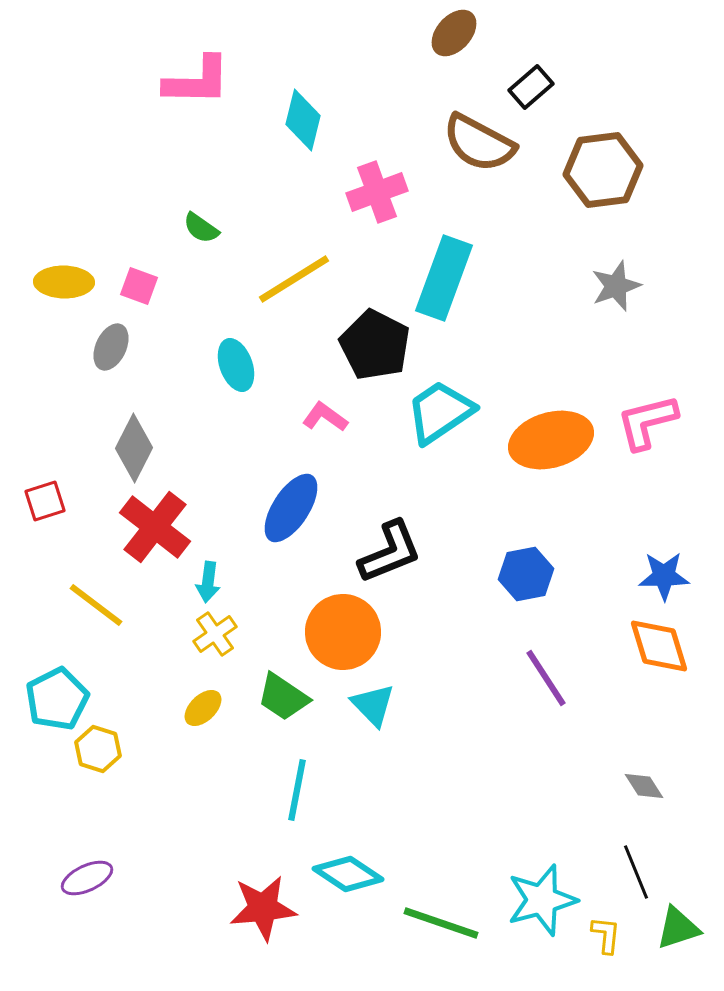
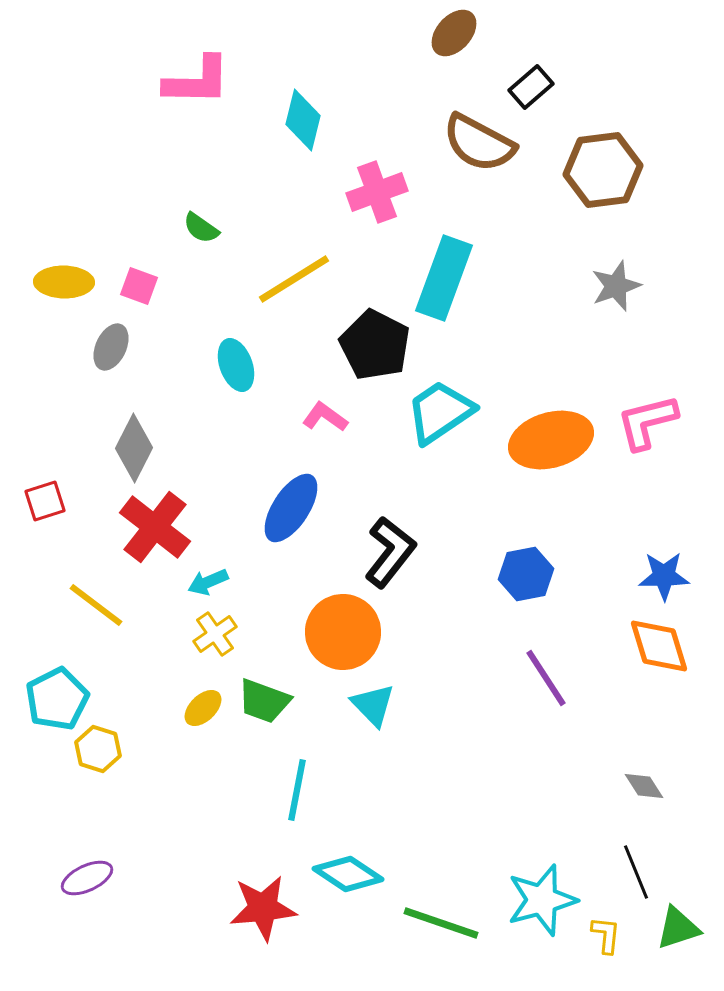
black L-shape at (390, 552): rotated 30 degrees counterclockwise
cyan arrow at (208, 582): rotated 60 degrees clockwise
green trapezoid at (283, 697): moved 19 px left, 4 px down; rotated 14 degrees counterclockwise
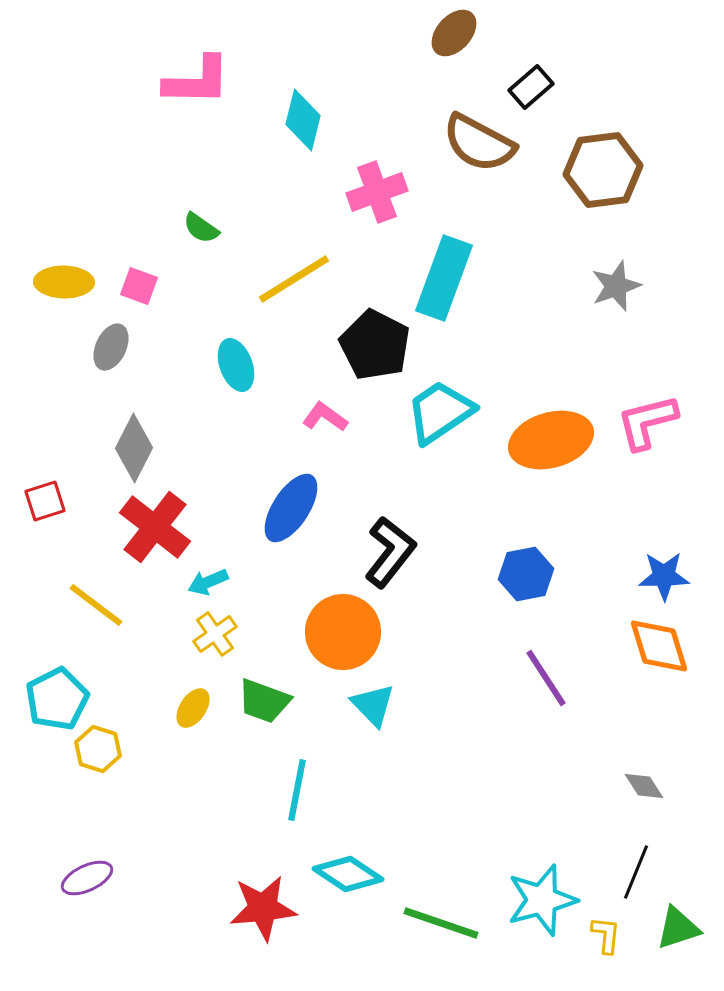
yellow ellipse at (203, 708): moved 10 px left; rotated 12 degrees counterclockwise
black line at (636, 872): rotated 44 degrees clockwise
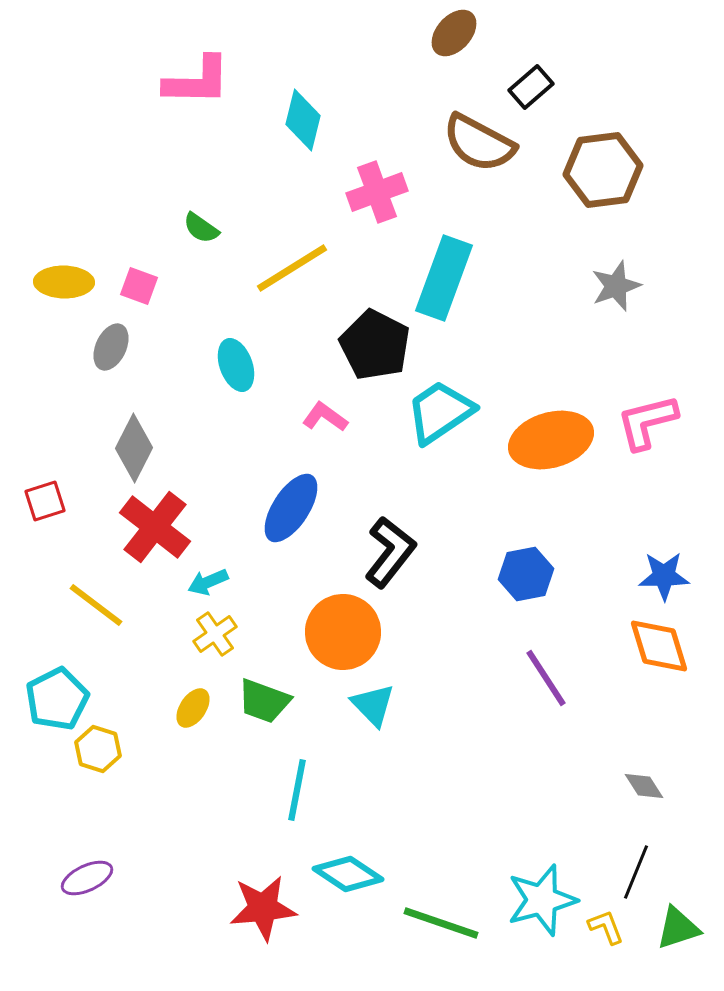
yellow line at (294, 279): moved 2 px left, 11 px up
yellow L-shape at (606, 935): moved 8 px up; rotated 27 degrees counterclockwise
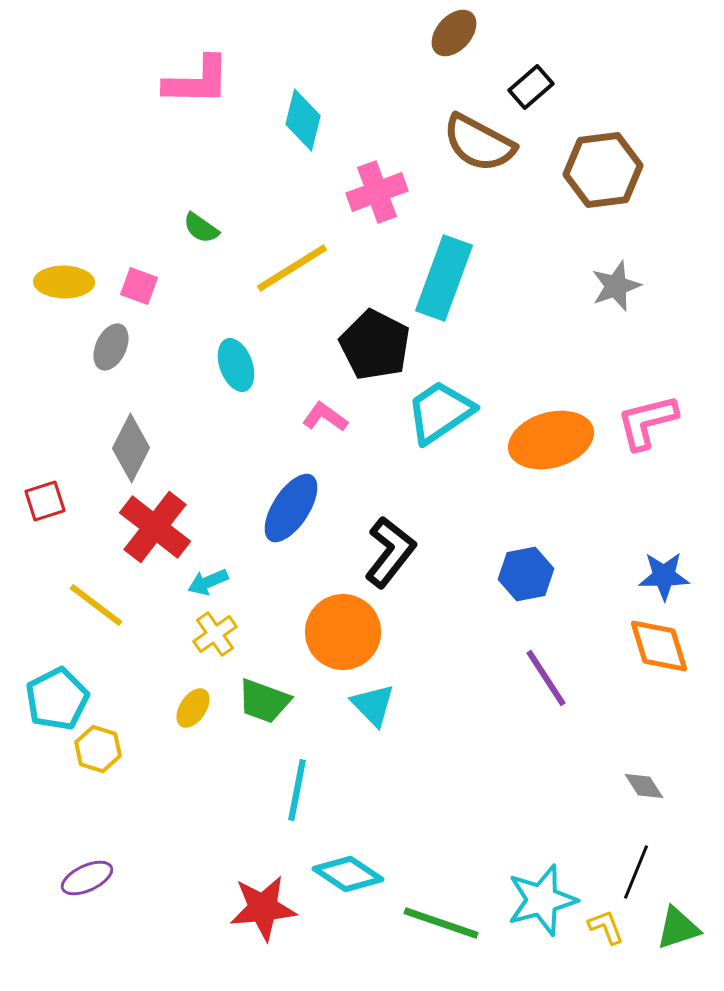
gray diamond at (134, 448): moved 3 px left
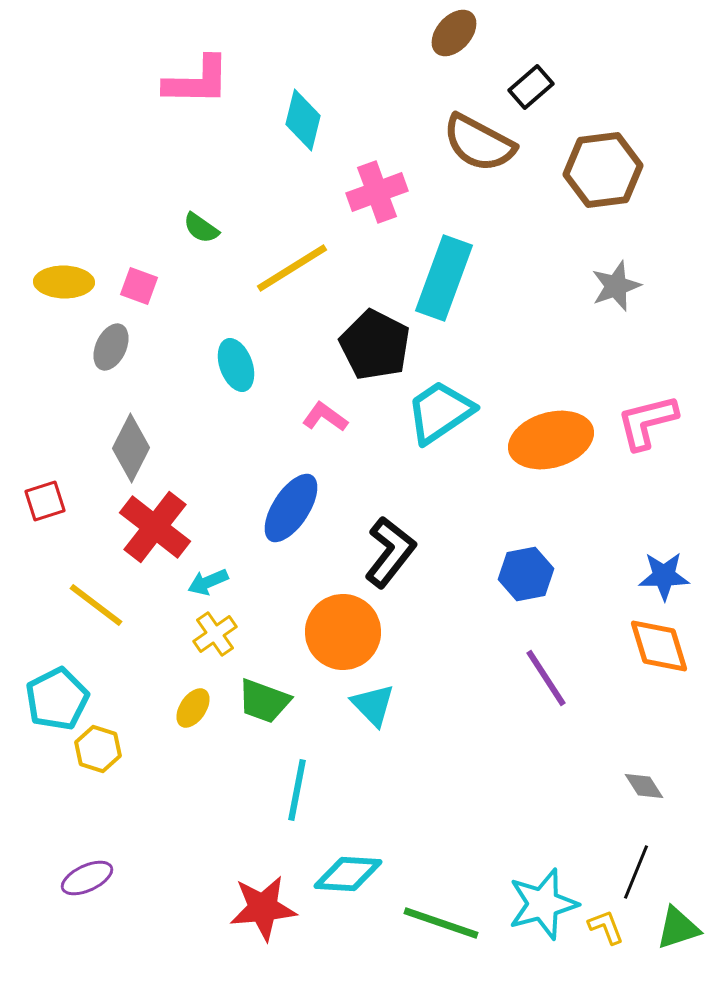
cyan diamond at (348, 874): rotated 30 degrees counterclockwise
cyan star at (542, 900): moved 1 px right, 4 px down
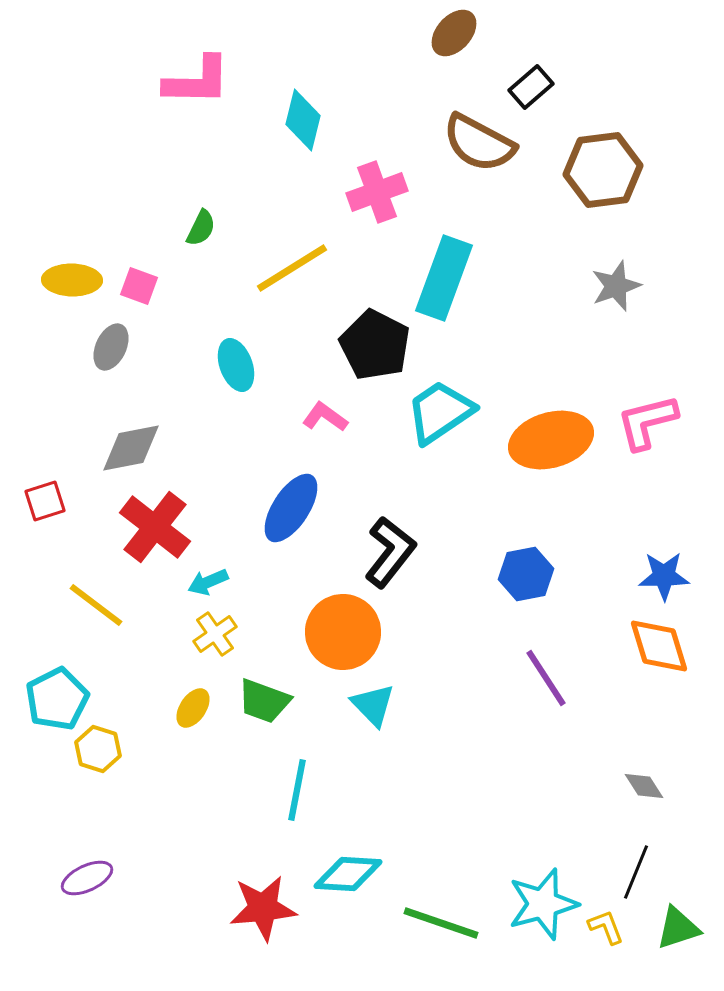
green semicircle at (201, 228): rotated 99 degrees counterclockwise
yellow ellipse at (64, 282): moved 8 px right, 2 px up
gray diamond at (131, 448): rotated 52 degrees clockwise
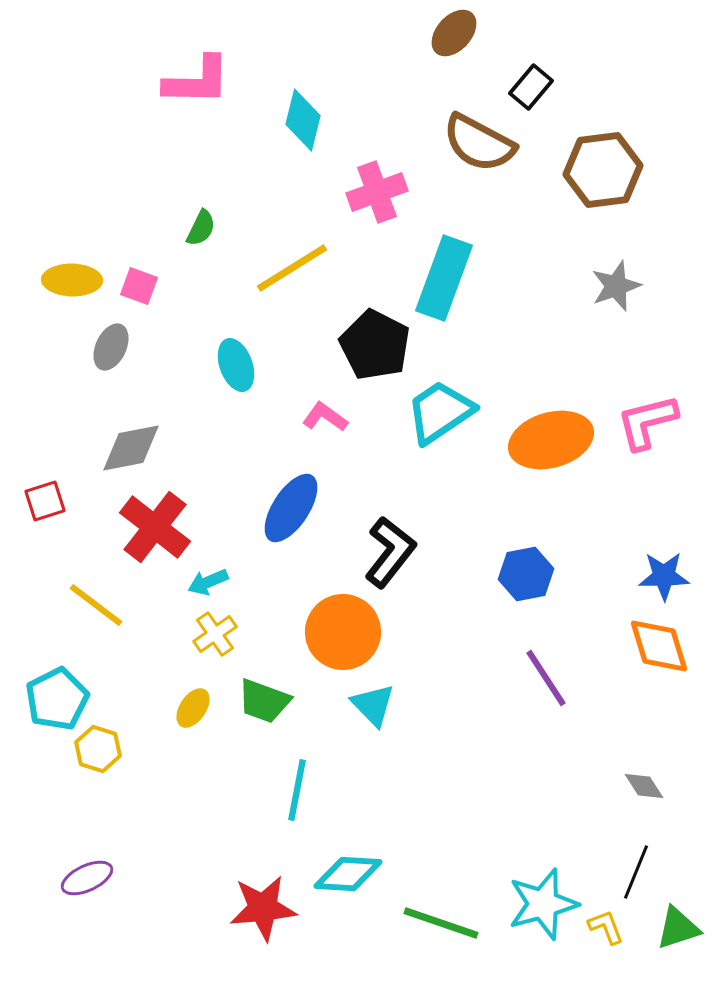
black rectangle at (531, 87): rotated 9 degrees counterclockwise
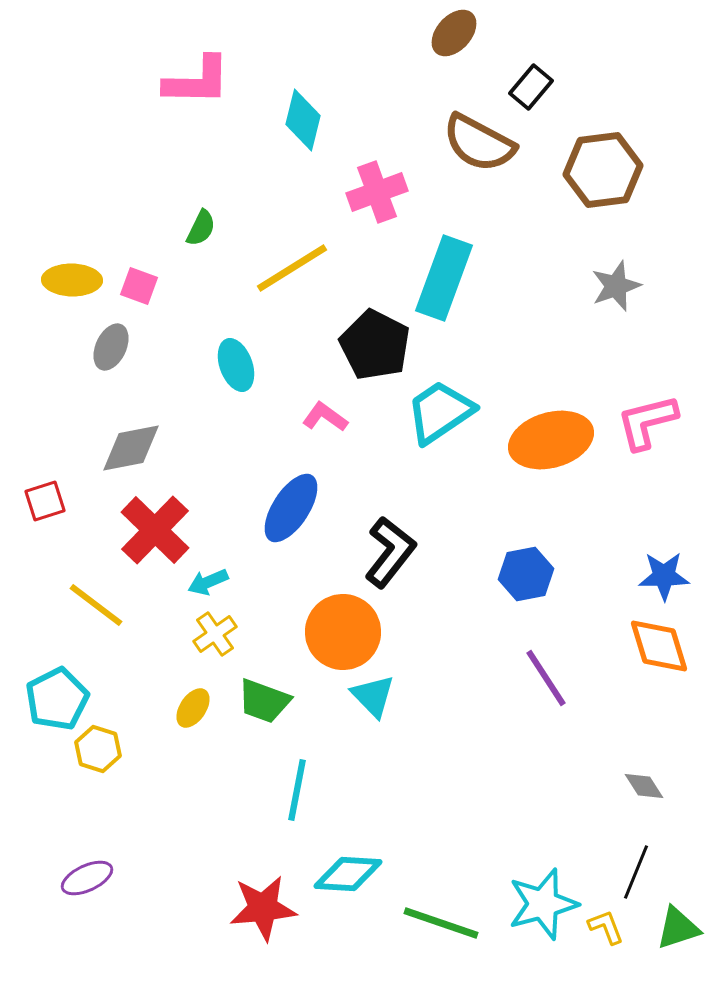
red cross at (155, 527): moved 3 px down; rotated 6 degrees clockwise
cyan triangle at (373, 705): moved 9 px up
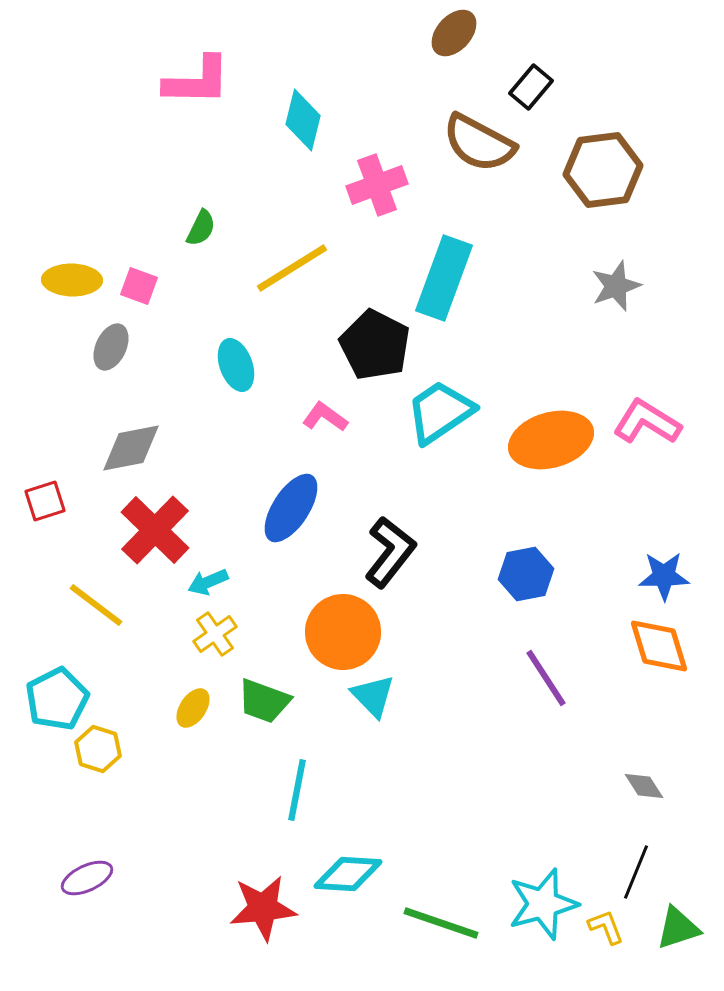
pink cross at (377, 192): moved 7 px up
pink L-shape at (647, 422): rotated 46 degrees clockwise
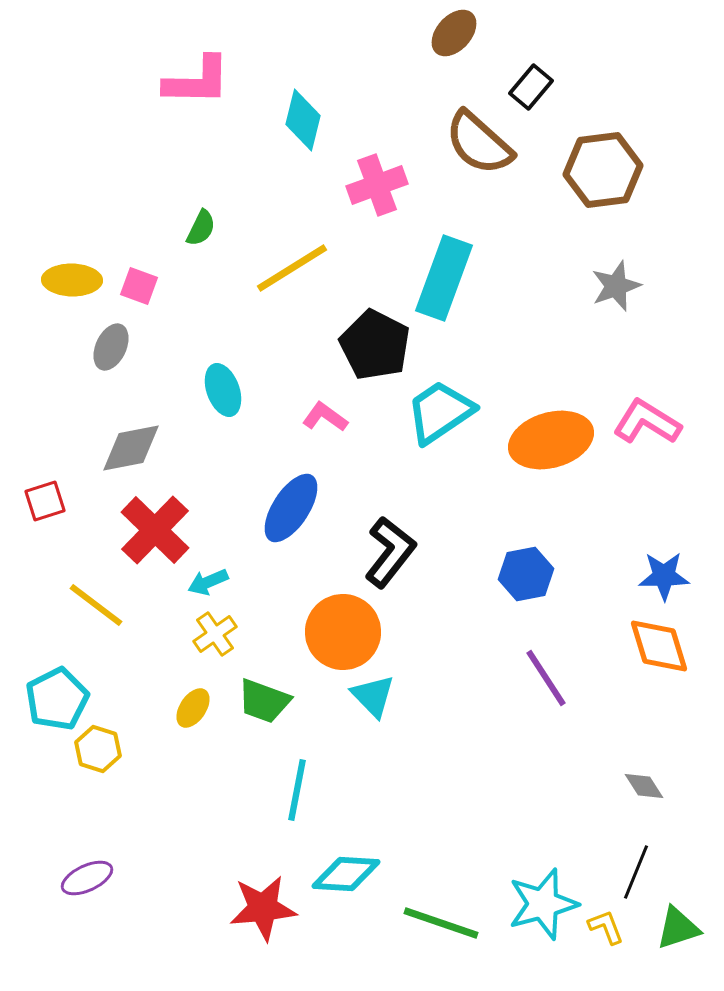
brown semicircle at (479, 143): rotated 14 degrees clockwise
cyan ellipse at (236, 365): moved 13 px left, 25 px down
cyan diamond at (348, 874): moved 2 px left
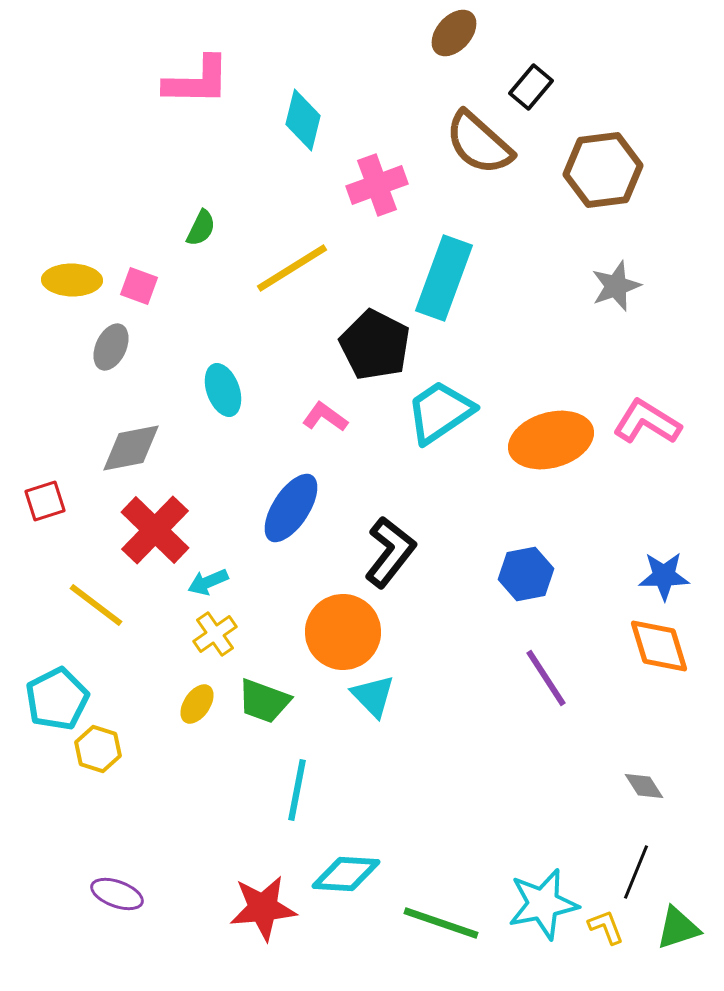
yellow ellipse at (193, 708): moved 4 px right, 4 px up
purple ellipse at (87, 878): moved 30 px right, 16 px down; rotated 45 degrees clockwise
cyan star at (543, 904): rotated 4 degrees clockwise
